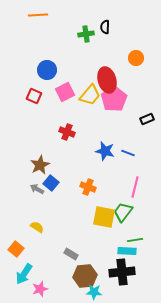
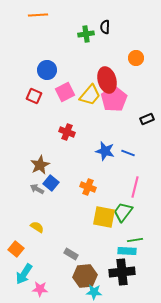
pink star: rotated 21 degrees clockwise
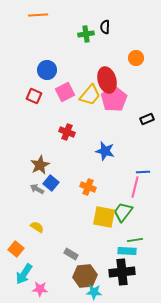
blue line: moved 15 px right, 19 px down; rotated 24 degrees counterclockwise
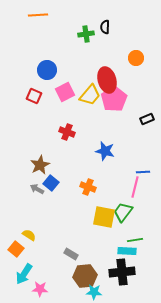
yellow semicircle: moved 8 px left, 8 px down
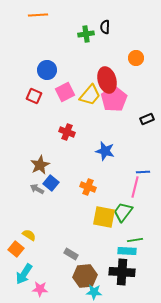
black cross: rotated 10 degrees clockwise
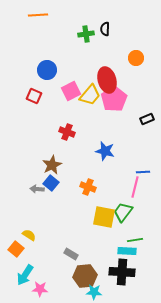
black semicircle: moved 2 px down
pink square: moved 6 px right, 1 px up
brown star: moved 12 px right
gray arrow: rotated 24 degrees counterclockwise
cyan arrow: moved 1 px right, 1 px down
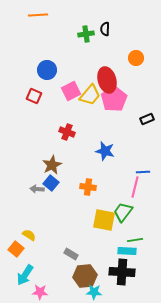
orange cross: rotated 14 degrees counterclockwise
yellow square: moved 3 px down
pink star: moved 3 px down
